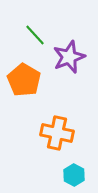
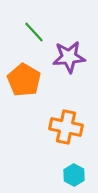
green line: moved 1 px left, 3 px up
purple star: rotated 16 degrees clockwise
orange cross: moved 9 px right, 6 px up
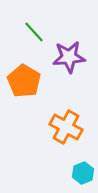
orange pentagon: moved 1 px down
orange cross: rotated 16 degrees clockwise
cyan hexagon: moved 9 px right, 2 px up; rotated 10 degrees clockwise
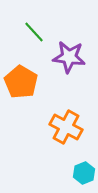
purple star: rotated 12 degrees clockwise
orange pentagon: moved 3 px left, 1 px down
cyan hexagon: moved 1 px right
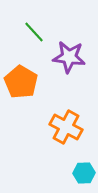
cyan hexagon: rotated 20 degrees clockwise
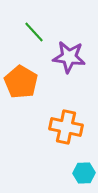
orange cross: rotated 16 degrees counterclockwise
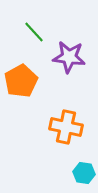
orange pentagon: moved 1 px up; rotated 12 degrees clockwise
cyan hexagon: rotated 10 degrees clockwise
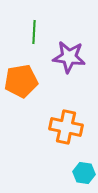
green line: rotated 45 degrees clockwise
orange pentagon: rotated 20 degrees clockwise
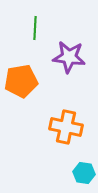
green line: moved 1 px right, 4 px up
